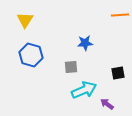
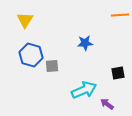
gray square: moved 19 px left, 1 px up
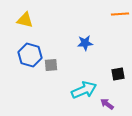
orange line: moved 1 px up
yellow triangle: rotated 48 degrees counterclockwise
blue hexagon: moved 1 px left
gray square: moved 1 px left, 1 px up
black square: moved 1 px down
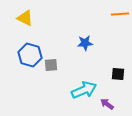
yellow triangle: moved 2 px up; rotated 12 degrees clockwise
black square: rotated 16 degrees clockwise
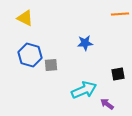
black square: rotated 16 degrees counterclockwise
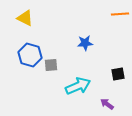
cyan arrow: moved 6 px left, 4 px up
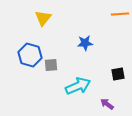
yellow triangle: moved 18 px right; rotated 42 degrees clockwise
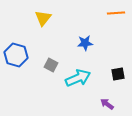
orange line: moved 4 px left, 1 px up
blue hexagon: moved 14 px left
gray square: rotated 32 degrees clockwise
cyan arrow: moved 8 px up
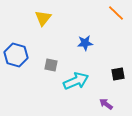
orange line: rotated 48 degrees clockwise
gray square: rotated 16 degrees counterclockwise
cyan arrow: moved 2 px left, 3 px down
purple arrow: moved 1 px left
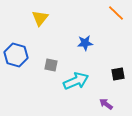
yellow triangle: moved 3 px left
